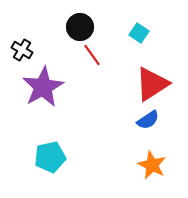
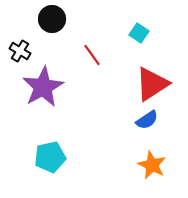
black circle: moved 28 px left, 8 px up
black cross: moved 2 px left, 1 px down
blue semicircle: moved 1 px left
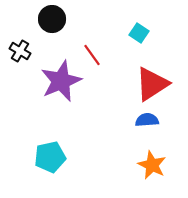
purple star: moved 18 px right, 6 px up; rotated 6 degrees clockwise
blue semicircle: rotated 150 degrees counterclockwise
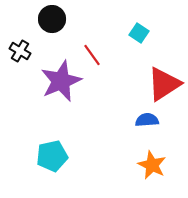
red triangle: moved 12 px right
cyan pentagon: moved 2 px right, 1 px up
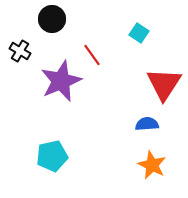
red triangle: rotated 24 degrees counterclockwise
blue semicircle: moved 4 px down
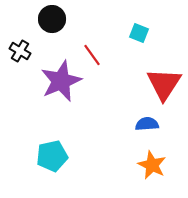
cyan square: rotated 12 degrees counterclockwise
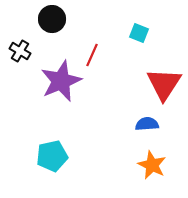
red line: rotated 60 degrees clockwise
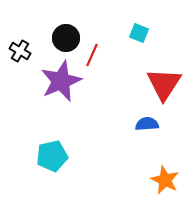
black circle: moved 14 px right, 19 px down
orange star: moved 13 px right, 15 px down
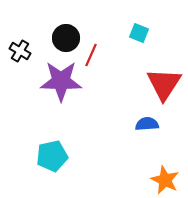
red line: moved 1 px left
purple star: rotated 24 degrees clockwise
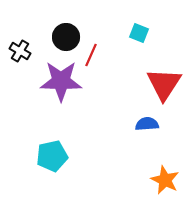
black circle: moved 1 px up
